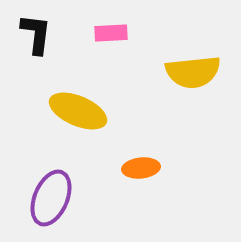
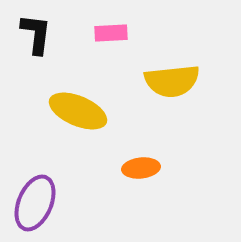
yellow semicircle: moved 21 px left, 9 px down
purple ellipse: moved 16 px left, 5 px down
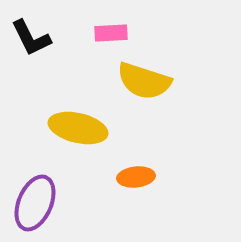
black L-shape: moved 5 px left, 4 px down; rotated 147 degrees clockwise
yellow semicircle: moved 28 px left; rotated 24 degrees clockwise
yellow ellipse: moved 17 px down; rotated 10 degrees counterclockwise
orange ellipse: moved 5 px left, 9 px down
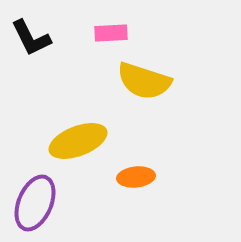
yellow ellipse: moved 13 px down; rotated 34 degrees counterclockwise
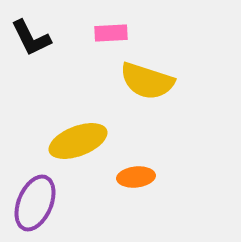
yellow semicircle: moved 3 px right
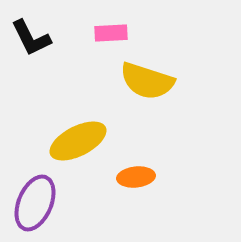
yellow ellipse: rotated 6 degrees counterclockwise
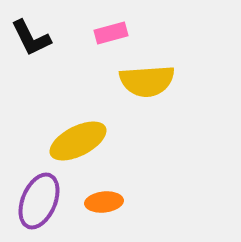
pink rectangle: rotated 12 degrees counterclockwise
yellow semicircle: rotated 22 degrees counterclockwise
orange ellipse: moved 32 px left, 25 px down
purple ellipse: moved 4 px right, 2 px up
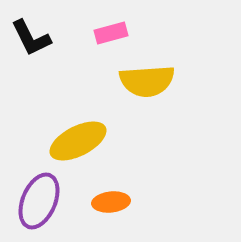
orange ellipse: moved 7 px right
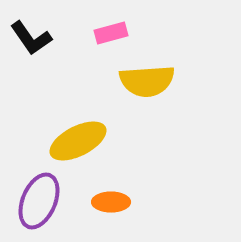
black L-shape: rotated 9 degrees counterclockwise
orange ellipse: rotated 6 degrees clockwise
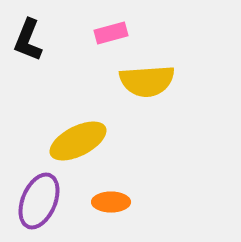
black L-shape: moved 3 px left, 2 px down; rotated 57 degrees clockwise
